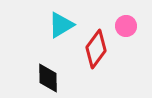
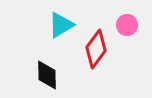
pink circle: moved 1 px right, 1 px up
black diamond: moved 1 px left, 3 px up
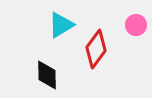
pink circle: moved 9 px right
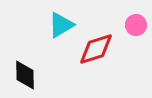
red diamond: rotated 36 degrees clockwise
black diamond: moved 22 px left
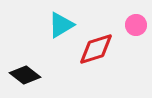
black diamond: rotated 52 degrees counterclockwise
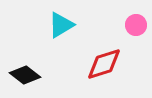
red diamond: moved 8 px right, 15 px down
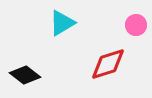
cyan triangle: moved 1 px right, 2 px up
red diamond: moved 4 px right
